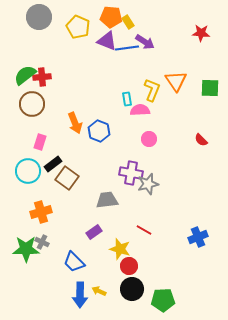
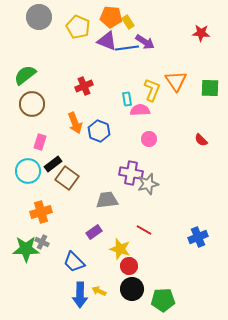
red cross: moved 42 px right, 9 px down; rotated 18 degrees counterclockwise
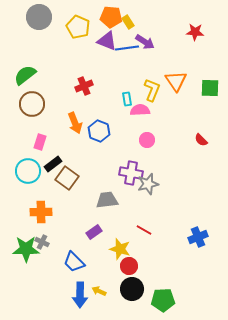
red star: moved 6 px left, 1 px up
pink circle: moved 2 px left, 1 px down
orange cross: rotated 15 degrees clockwise
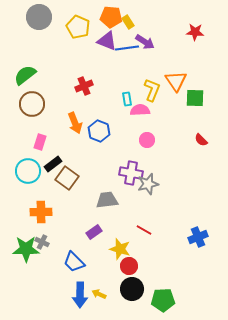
green square: moved 15 px left, 10 px down
yellow arrow: moved 3 px down
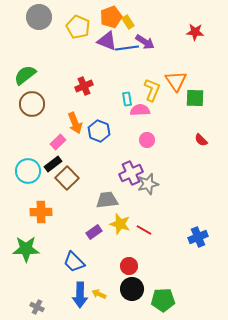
orange pentagon: rotated 25 degrees counterclockwise
pink rectangle: moved 18 px right; rotated 28 degrees clockwise
purple cross: rotated 35 degrees counterclockwise
brown square: rotated 10 degrees clockwise
gray cross: moved 5 px left, 65 px down
yellow star: moved 25 px up
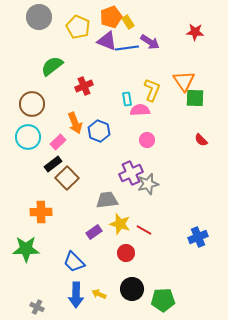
purple arrow: moved 5 px right
green semicircle: moved 27 px right, 9 px up
orange triangle: moved 8 px right
cyan circle: moved 34 px up
red circle: moved 3 px left, 13 px up
blue arrow: moved 4 px left
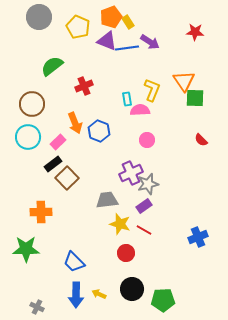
purple rectangle: moved 50 px right, 26 px up
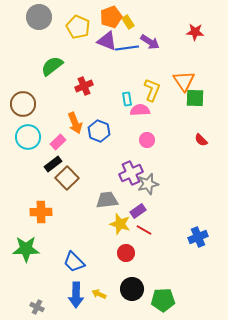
brown circle: moved 9 px left
purple rectangle: moved 6 px left, 5 px down
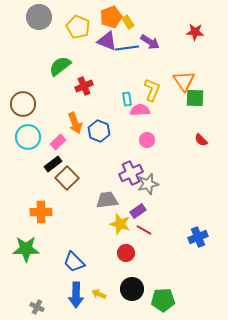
green semicircle: moved 8 px right
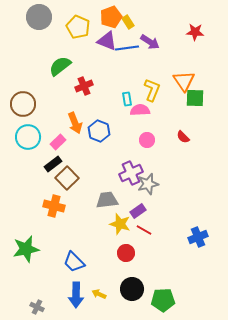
red semicircle: moved 18 px left, 3 px up
orange cross: moved 13 px right, 6 px up; rotated 15 degrees clockwise
green star: rotated 12 degrees counterclockwise
